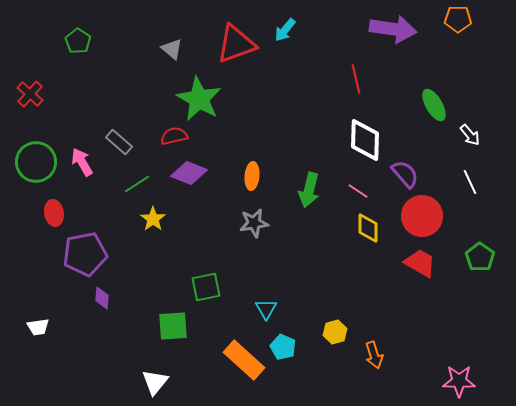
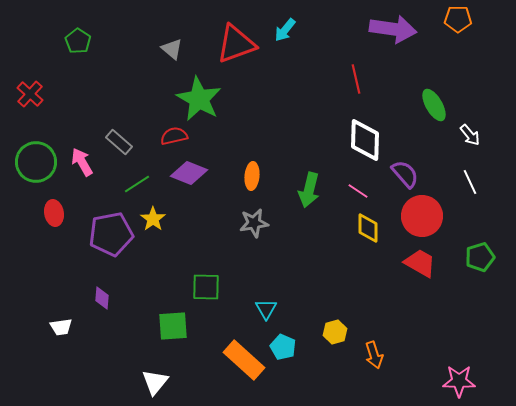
purple pentagon at (85, 254): moved 26 px right, 20 px up
green pentagon at (480, 257): rotated 20 degrees clockwise
green square at (206, 287): rotated 12 degrees clockwise
white trapezoid at (38, 327): moved 23 px right
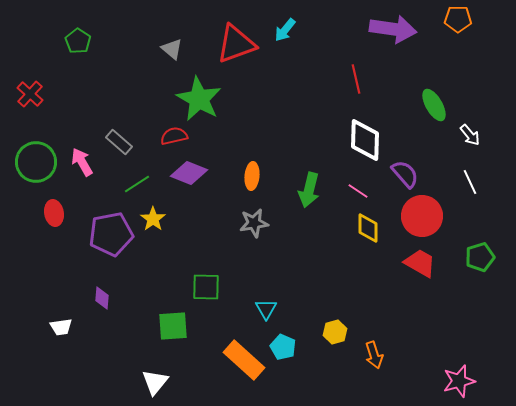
pink star at (459, 381): rotated 16 degrees counterclockwise
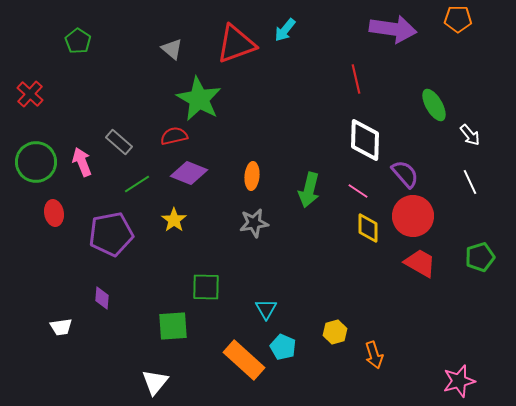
pink arrow at (82, 162): rotated 8 degrees clockwise
red circle at (422, 216): moved 9 px left
yellow star at (153, 219): moved 21 px right, 1 px down
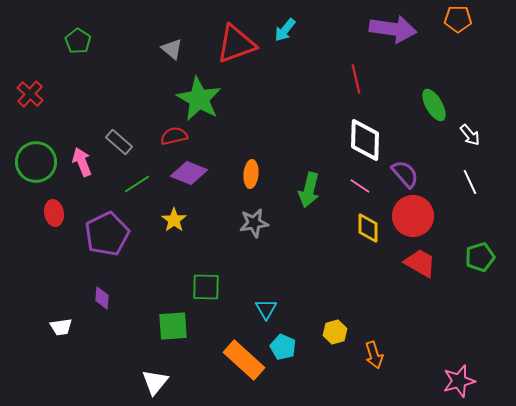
orange ellipse at (252, 176): moved 1 px left, 2 px up
pink line at (358, 191): moved 2 px right, 5 px up
purple pentagon at (111, 234): moved 4 px left; rotated 15 degrees counterclockwise
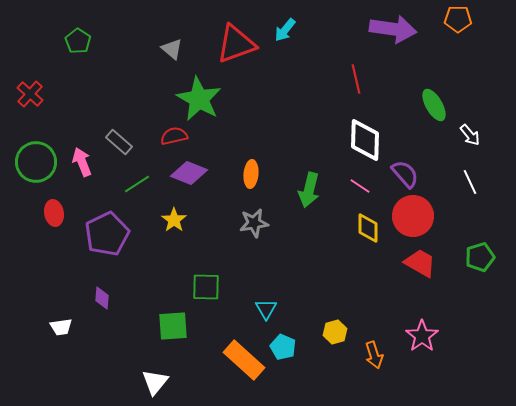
pink star at (459, 381): moved 37 px left, 45 px up; rotated 20 degrees counterclockwise
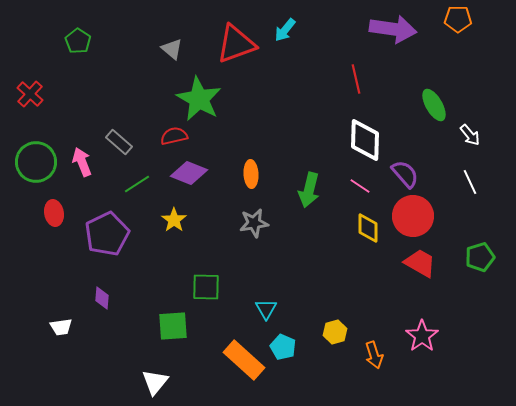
orange ellipse at (251, 174): rotated 8 degrees counterclockwise
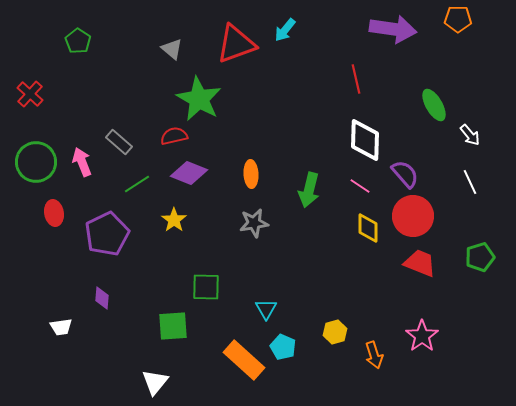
red trapezoid at (420, 263): rotated 8 degrees counterclockwise
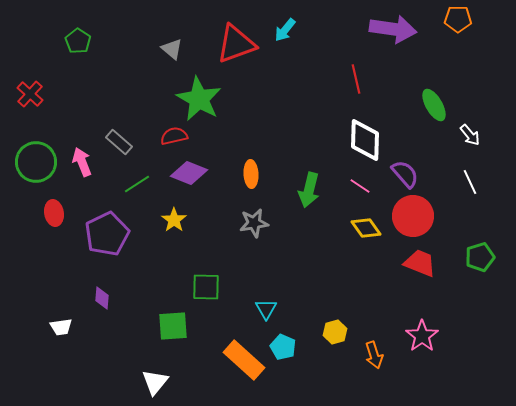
yellow diamond at (368, 228): moved 2 px left; rotated 36 degrees counterclockwise
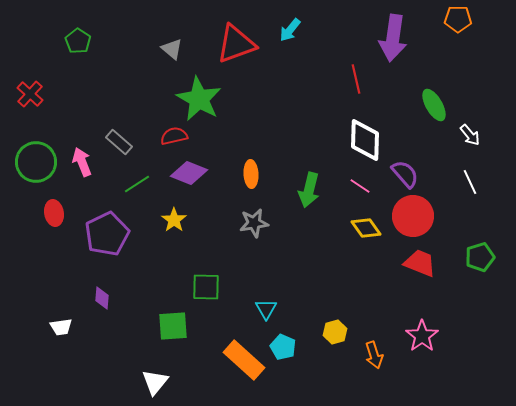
purple arrow at (393, 29): moved 9 px down; rotated 90 degrees clockwise
cyan arrow at (285, 30): moved 5 px right
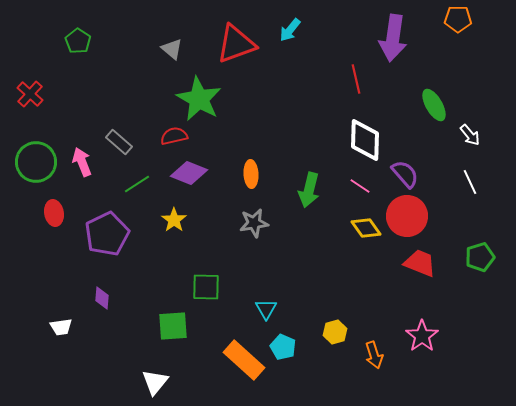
red circle at (413, 216): moved 6 px left
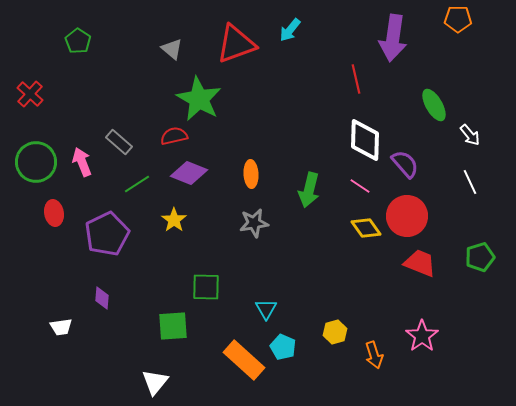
purple semicircle at (405, 174): moved 10 px up
